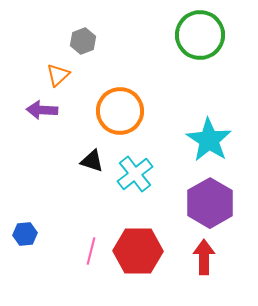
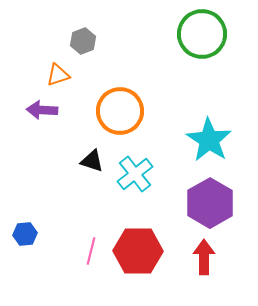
green circle: moved 2 px right, 1 px up
orange triangle: rotated 25 degrees clockwise
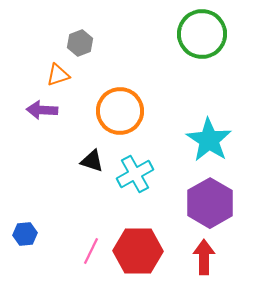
gray hexagon: moved 3 px left, 2 px down
cyan cross: rotated 9 degrees clockwise
pink line: rotated 12 degrees clockwise
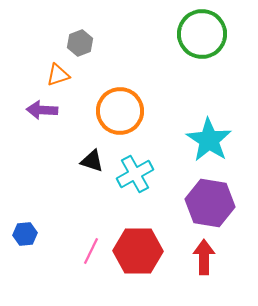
purple hexagon: rotated 21 degrees counterclockwise
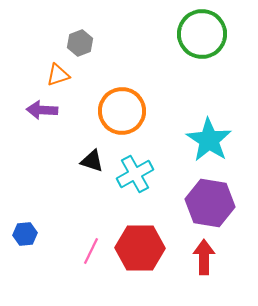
orange circle: moved 2 px right
red hexagon: moved 2 px right, 3 px up
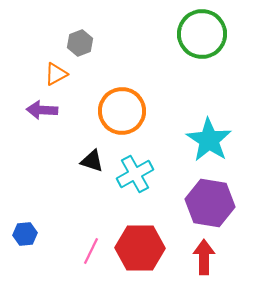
orange triangle: moved 2 px left, 1 px up; rotated 10 degrees counterclockwise
